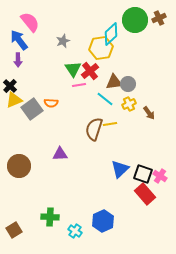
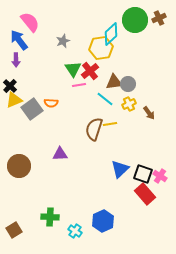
purple arrow: moved 2 px left
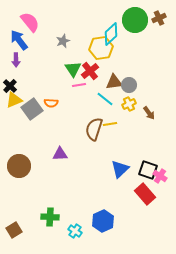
gray circle: moved 1 px right, 1 px down
black square: moved 5 px right, 4 px up
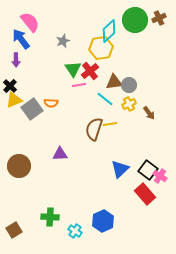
cyan diamond: moved 2 px left, 3 px up
blue arrow: moved 2 px right, 1 px up
black square: rotated 18 degrees clockwise
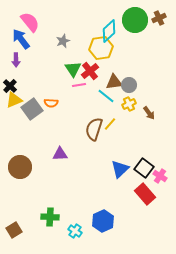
cyan line: moved 1 px right, 3 px up
yellow line: rotated 40 degrees counterclockwise
brown circle: moved 1 px right, 1 px down
black square: moved 4 px left, 2 px up
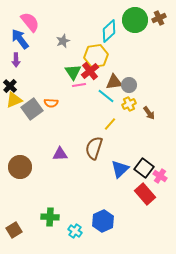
blue arrow: moved 1 px left
yellow hexagon: moved 5 px left, 8 px down
green triangle: moved 3 px down
brown semicircle: moved 19 px down
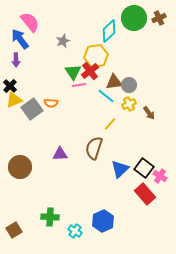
green circle: moved 1 px left, 2 px up
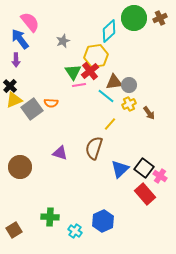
brown cross: moved 1 px right
purple triangle: moved 1 px up; rotated 21 degrees clockwise
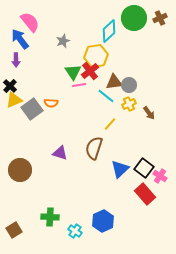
brown circle: moved 3 px down
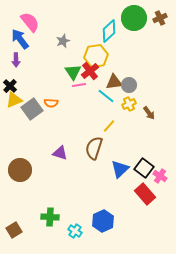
yellow line: moved 1 px left, 2 px down
